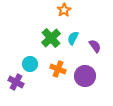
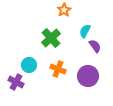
cyan semicircle: moved 12 px right, 7 px up
cyan circle: moved 1 px left, 1 px down
purple circle: moved 3 px right
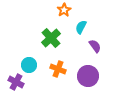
cyan semicircle: moved 4 px left, 4 px up
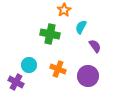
green cross: moved 1 px left, 4 px up; rotated 36 degrees counterclockwise
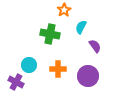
orange cross: rotated 21 degrees counterclockwise
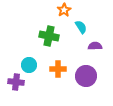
cyan semicircle: rotated 120 degrees clockwise
green cross: moved 1 px left, 2 px down
purple semicircle: rotated 56 degrees counterclockwise
purple circle: moved 2 px left
purple cross: rotated 21 degrees counterclockwise
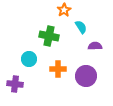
cyan circle: moved 6 px up
purple cross: moved 1 px left, 2 px down
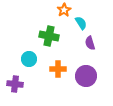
cyan semicircle: moved 4 px up
purple semicircle: moved 5 px left, 3 px up; rotated 104 degrees counterclockwise
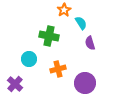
orange cross: rotated 14 degrees counterclockwise
purple circle: moved 1 px left, 7 px down
purple cross: rotated 35 degrees clockwise
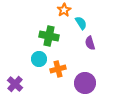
cyan circle: moved 10 px right
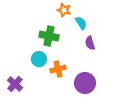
orange star: rotated 24 degrees counterclockwise
